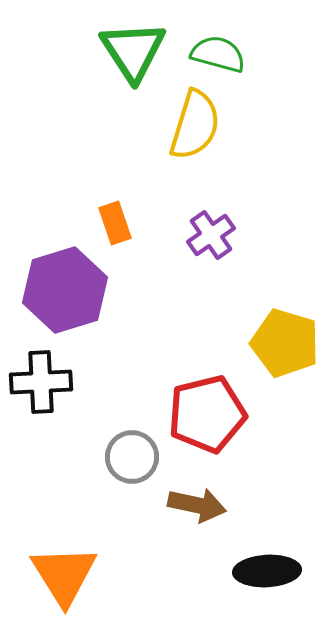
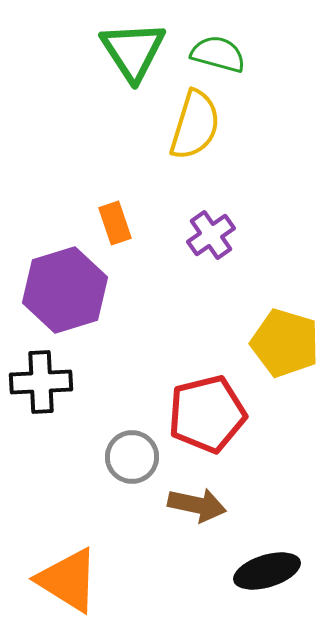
black ellipse: rotated 14 degrees counterclockwise
orange triangle: moved 4 px right, 5 px down; rotated 26 degrees counterclockwise
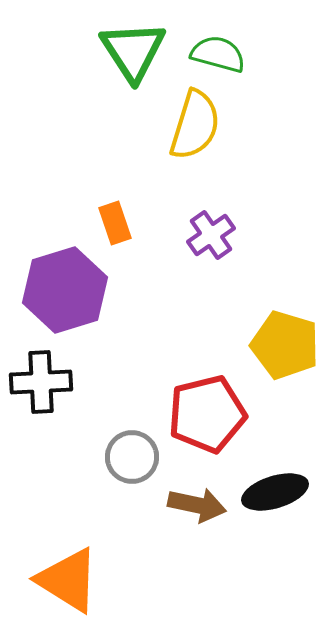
yellow pentagon: moved 2 px down
black ellipse: moved 8 px right, 79 px up
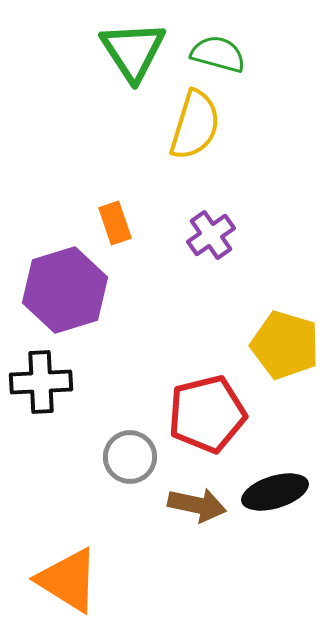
gray circle: moved 2 px left
